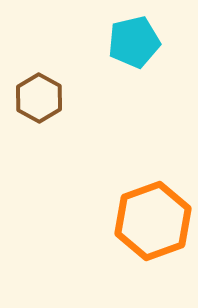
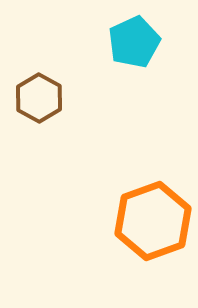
cyan pentagon: rotated 12 degrees counterclockwise
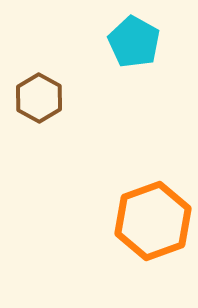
cyan pentagon: rotated 18 degrees counterclockwise
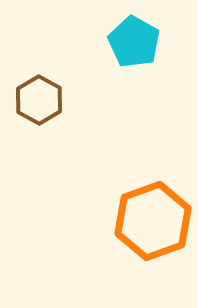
brown hexagon: moved 2 px down
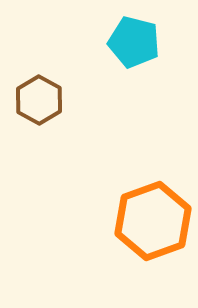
cyan pentagon: rotated 15 degrees counterclockwise
